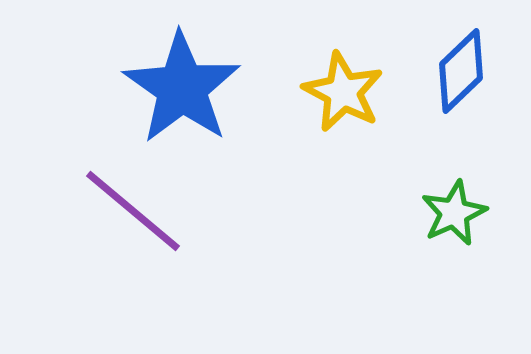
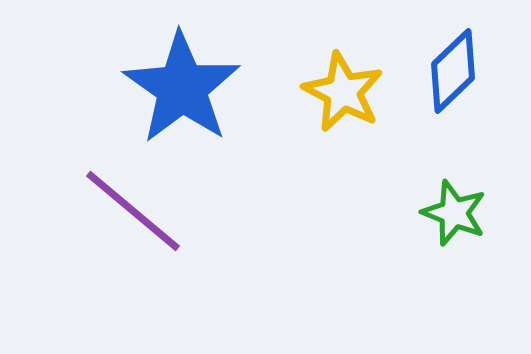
blue diamond: moved 8 px left
green star: rotated 26 degrees counterclockwise
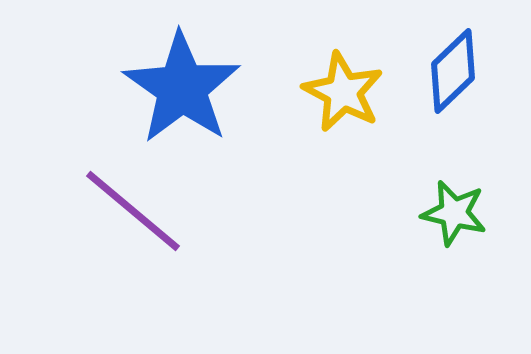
green star: rotated 8 degrees counterclockwise
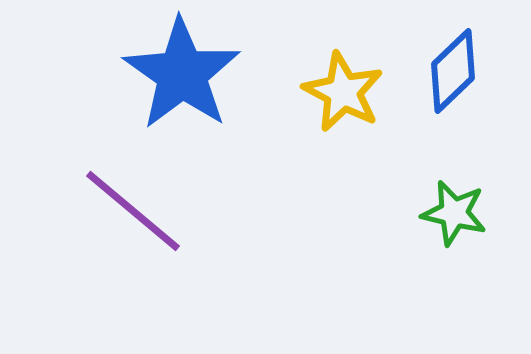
blue star: moved 14 px up
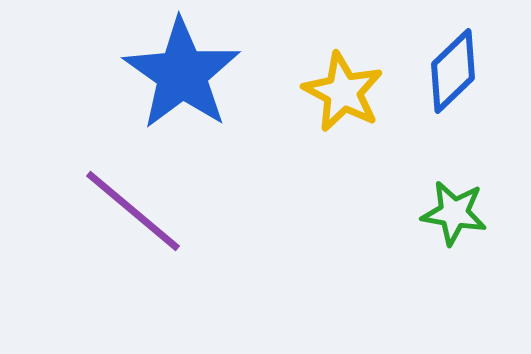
green star: rotated 4 degrees counterclockwise
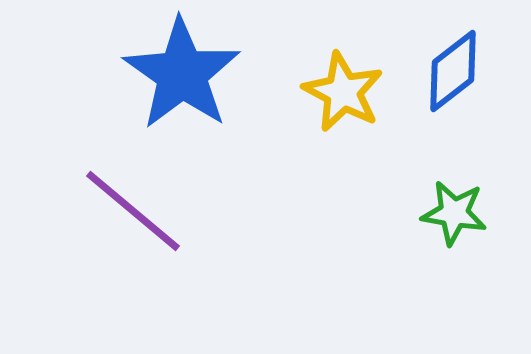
blue diamond: rotated 6 degrees clockwise
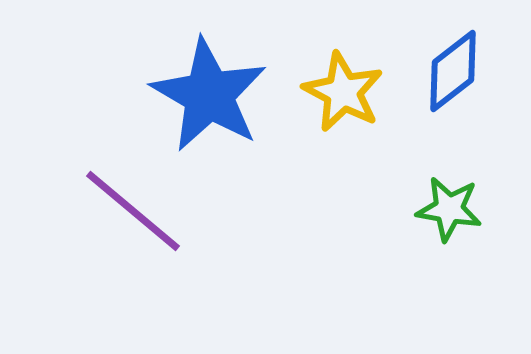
blue star: moved 27 px right, 21 px down; rotated 5 degrees counterclockwise
green star: moved 5 px left, 4 px up
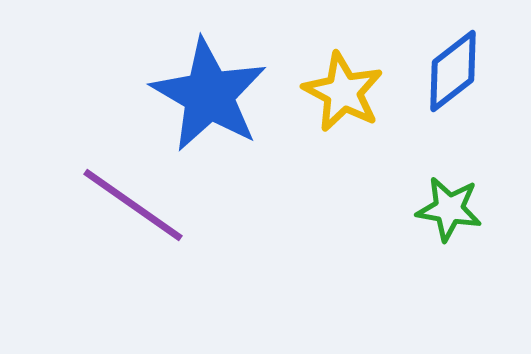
purple line: moved 6 px up; rotated 5 degrees counterclockwise
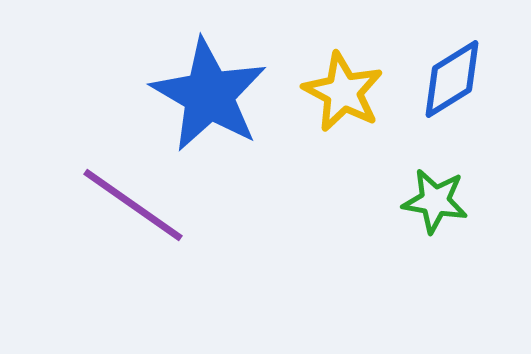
blue diamond: moved 1 px left, 8 px down; rotated 6 degrees clockwise
green star: moved 14 px left, 8 px up
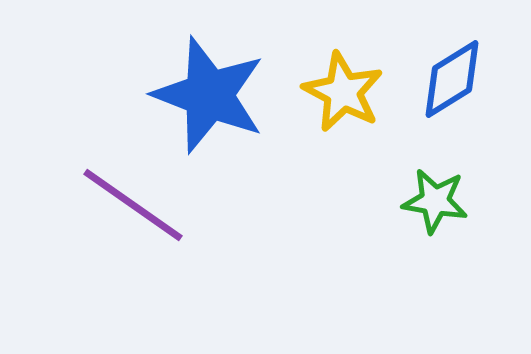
blue star: rotated 9 degrees counterclockwise
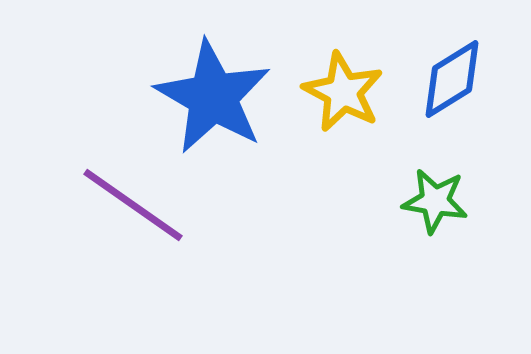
blue star: moved 4 px right, 2 px down; rotated 9 degrees clockwise
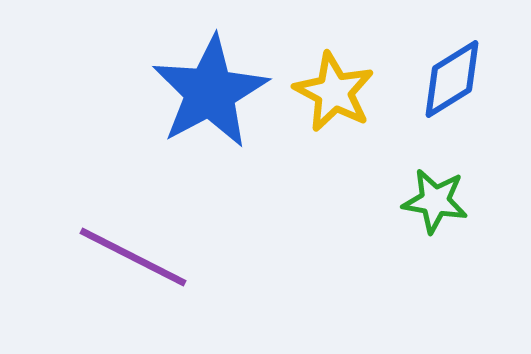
yellow star: moved 9 px left
blue star: moved 3 px left, 5 px up; rotated 14 degrees clockwise
purple line: moved 52 px down; rotated 8 degrees counterclockwise
